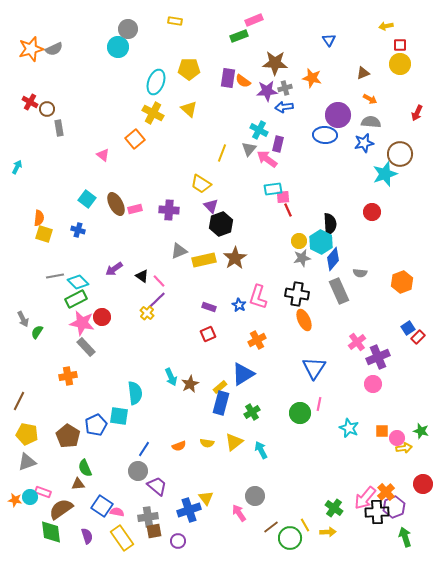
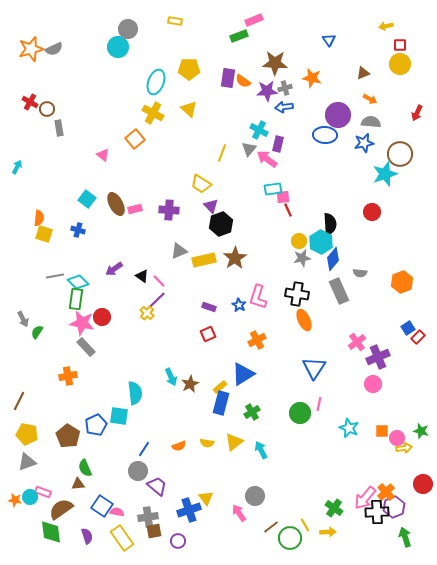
green rectangle at (76, 299): rotated 55 degrees counterclockwise
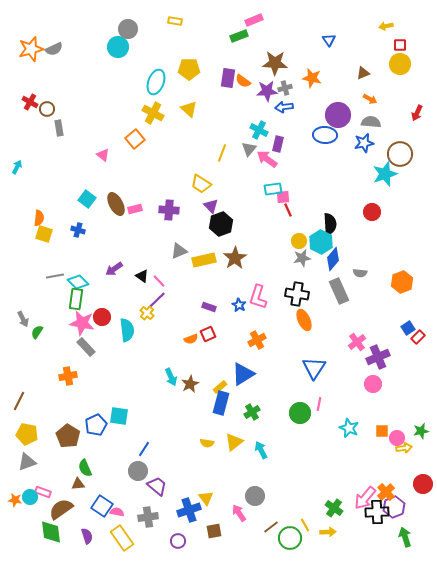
cyan semicircle at (135, 393): moved 8 px left, 63 px up
green star at (421, 431): rotated 28 degrees counterclockwise
orange semicircle at (179, 446): moved 12 px right, 107 px up
brown square at (154, 531): moved 60 px right
